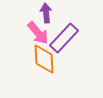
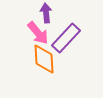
purple rectangle: moved 2 px right
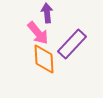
purple arrow: moved 1 px right
purple rectangle: moved 6 px right, 6 px down
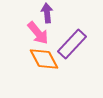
orange diamond: rotated 24 degrees counterclockwise
